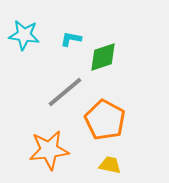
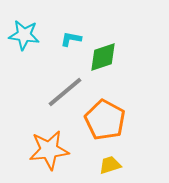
yellow trapezoid: rotated 30 degrees counterclockwise
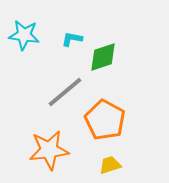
cyan L-shape: moved 1 px right
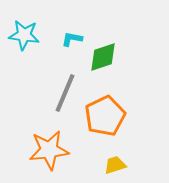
gray line: moved 1 px down; rotated 27 degrees counterclockwise
orange pentagon: moved 4 px up; rotated 18 degrees clockwise
yellow trapezoid: moved 5 px right
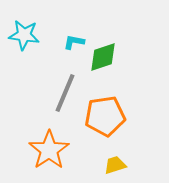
cyan L-shape: moved 2 px right, 3 px down
orange pentagon: rotated 18 degrees clockwise
orange star: rotated 27 degrees counterclockwise
